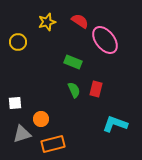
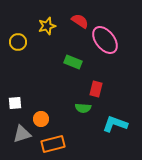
yellow star: moved 4 px down
green semicircle: moved 9 px right, 18 px down; rotated 119 degrees clockwise
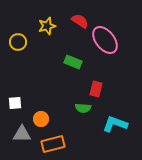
gray triangle: rotated 18 degrees clockwise
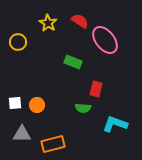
yellow star: moved 1 px right, 3 px up; rotated 24 degrees counterclockwise
orange circle: moved 4 px left, 14 px up
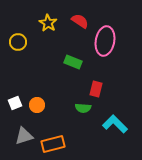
pink ellipse: moved 1 px down; rotated 48 degrees clockwise
white square: rotated 16 degrees counterclockwise
cyan L-shape: rotated 25 degrees clockwise
gray triangle: moved 2 px right, 2 px down; rotated 18 degrees counterclockwise
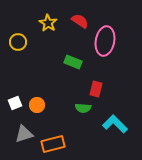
gray triangle: moved 2 px up
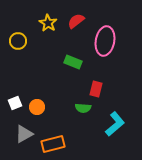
red semicircle: moved 4 px left; rotated 72 degrees counterclockwise
yellow circle: moved 1 px up
orange circle: moved 2 px down
cyan L-shape: rotated 95 degrees clockwise
gray triangle: rotated 12 degrees counterclockwise
